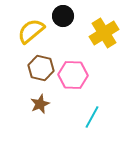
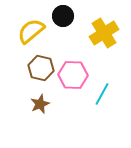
cyan line: moved 10 px right, 23 px up
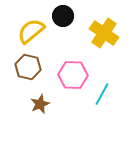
yellow cross: rotated 24 degrees counterclockwise
brown hexagon: moved 13 px left, 1 px up
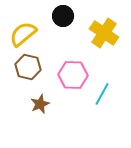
yellow semicircle: moved 8 px left, 3 px down
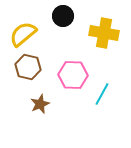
yellow cross: rotated 24 degrees counterclockwise
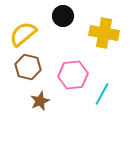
pink hexagon: rotated 8 degrees counterclockwise
brown star: moved 3 px up
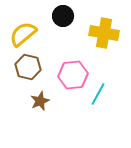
cyan line: moved 4 px left
